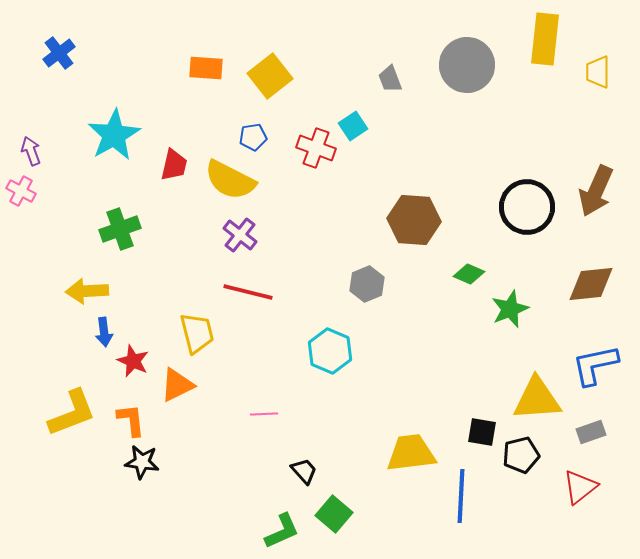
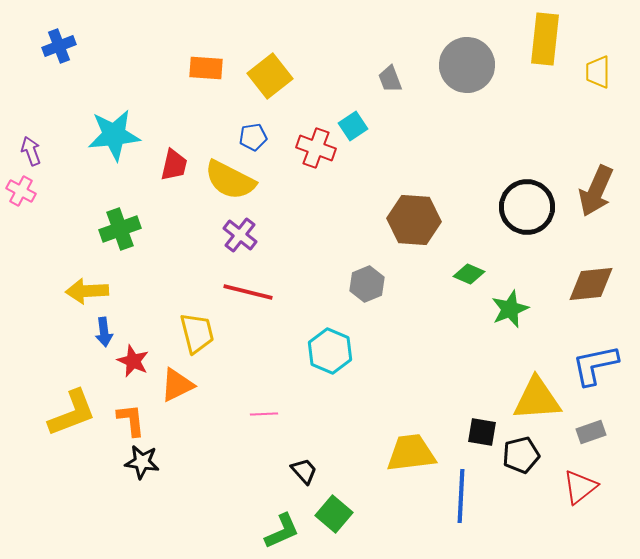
blue cross at (59, 53): moved 7 px up; rotated 16 degrees clockwise
cyan star at (114, 135): rotated 24 degrees clockwise
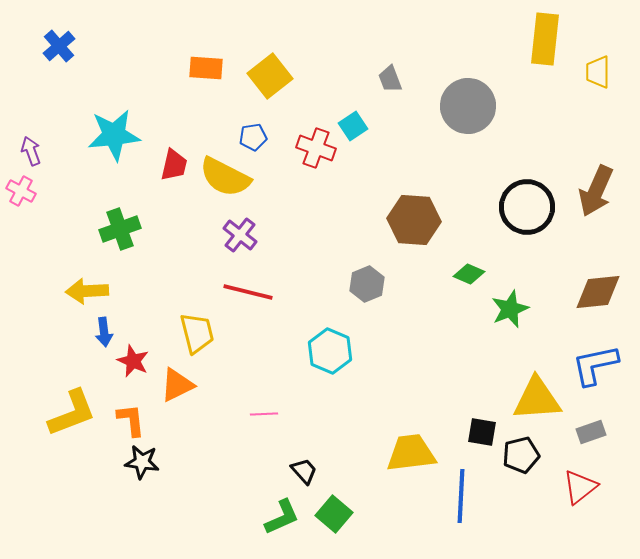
blue cross at (59, 46): rotated 20 degrees counterclockwise
gray circle at (467, 65): moved 1 px right, 41 px down
yellow semicircle at (230, 180): moved 5 px left, 3 px up
brown diamond at (591, 284): moved 7 px right, 8 px down
green L-shape at (282, 531): moved 14 px up
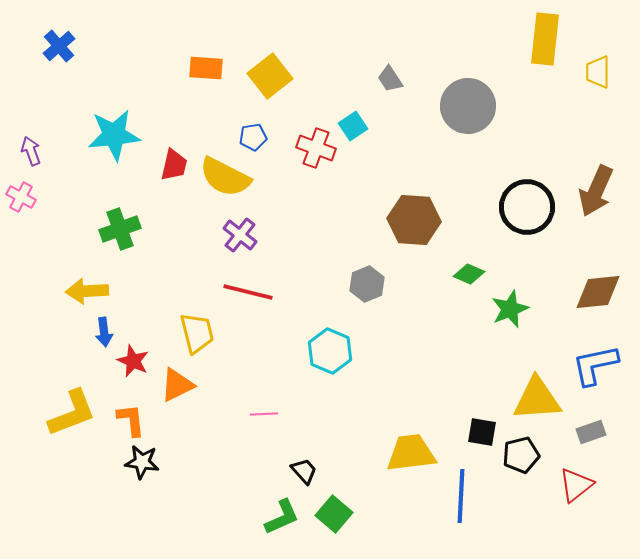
gray trapezoid at (390, 79): rotated 12 degrees counterclockwise
pink cross at (21, 191): moved 6 px down
red triangle at (580, 487): moved 4 px left, 2 px up
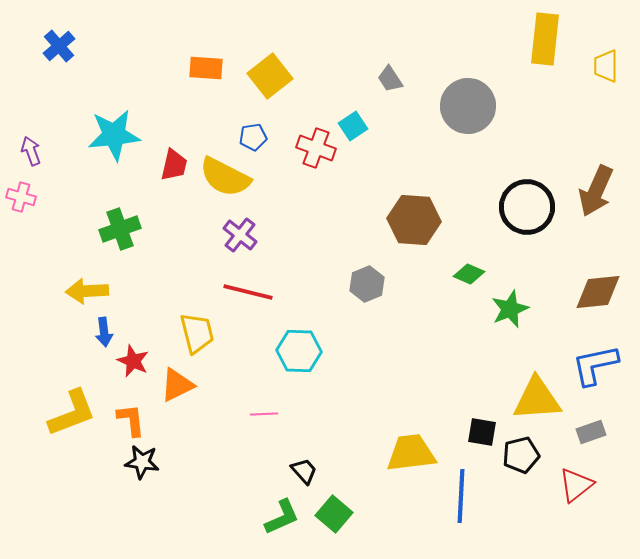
yellow trapezoid at (598, 72): moved 8 px right, 6 px up
pink cross at (21, 197): rotated 12 degrees counterclockwise
cyan hexagon at (330, 351): moved 31 px left; rotated 21 degrees counterclockwise
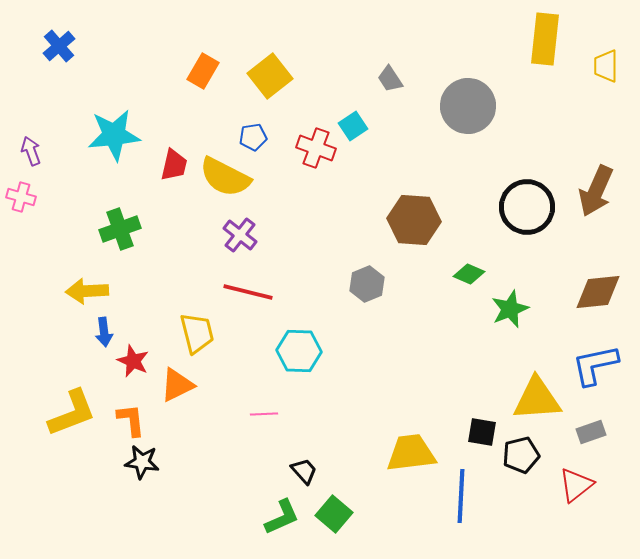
orange rectangle at (206, 68): moved 3 px left, 3 px down; rotated 64 degrees counterclockwise
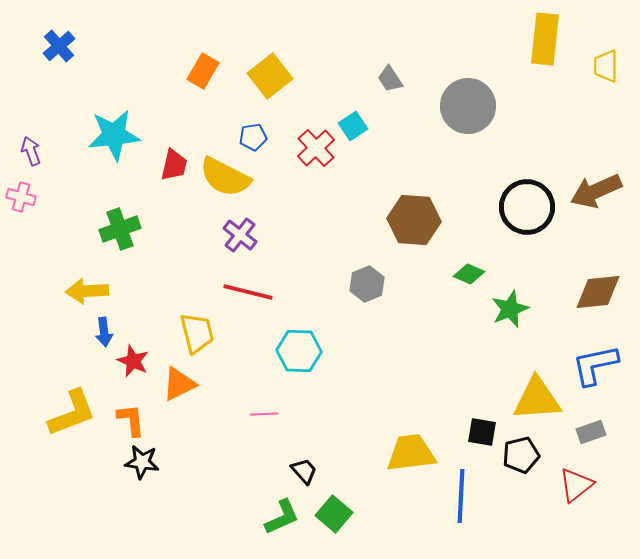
red cross at (316, 148): rotated 27 degrees clockwise
brown arrow at (596, 191): rotated 42 degrees clockwise
orange triangle at (177, 385): moved 2 px right, 1 px up
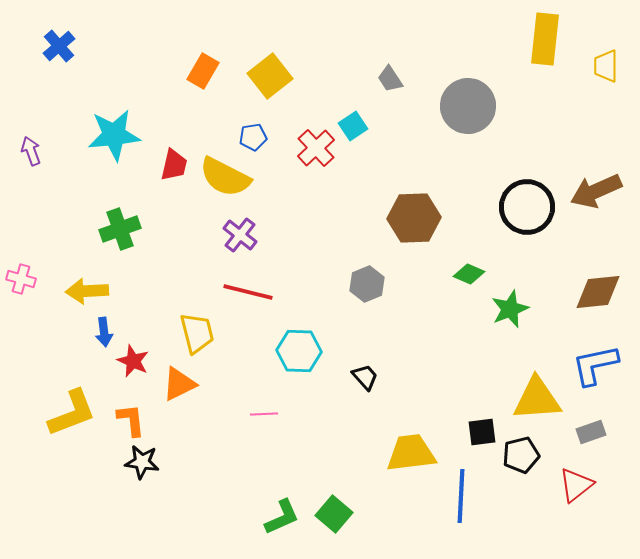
pink cross at (21, 197): moved 82 px down
brown hexagon at (414, 220): moved 2 px up; rotated 6 degrees counterclockwise
black square at (482, 432): rotated 16 degrees counterclockwise
black trapezoid at (304, 471): moved 61 px right, 94 px up
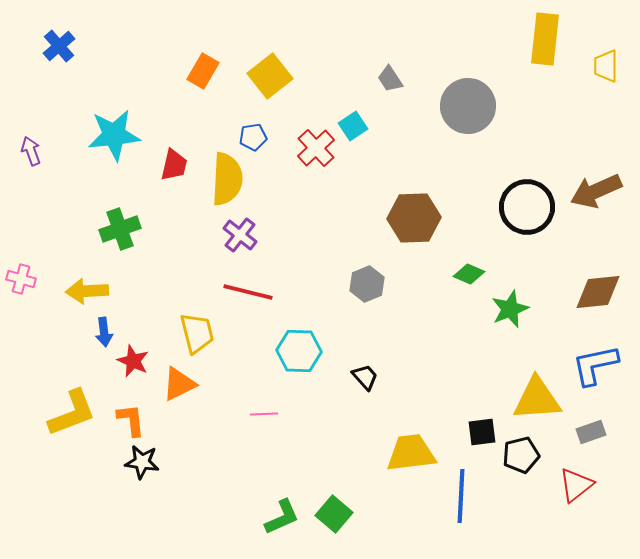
yellow semicircle at (225, 177): moved 2 px right, 2 px down; rotated 114 degrees counterclockwise
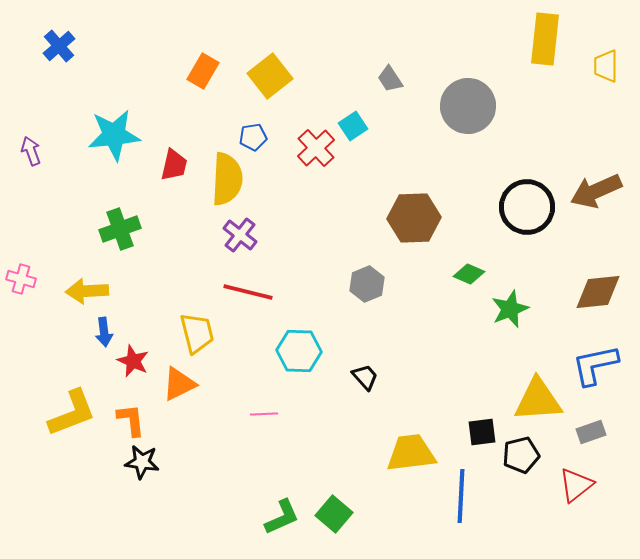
yellow triangle at (537, 399): moved 1 px right, 1 px down
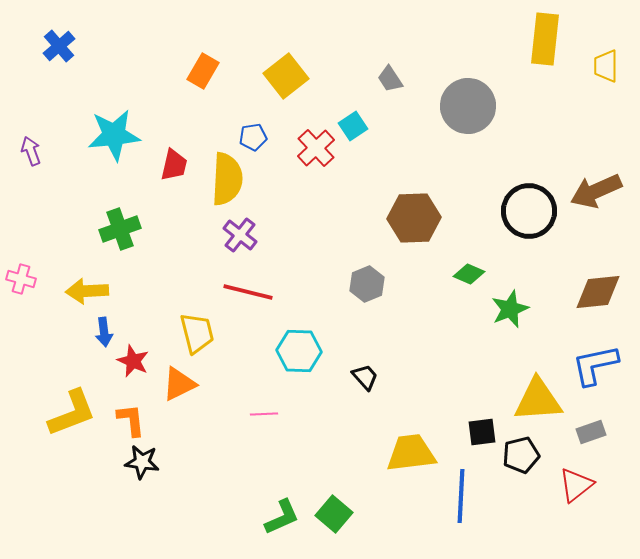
yellow square at (270, 76): moved 16 px right
black circle at (527, 207): moved 2 px right, 4 px down
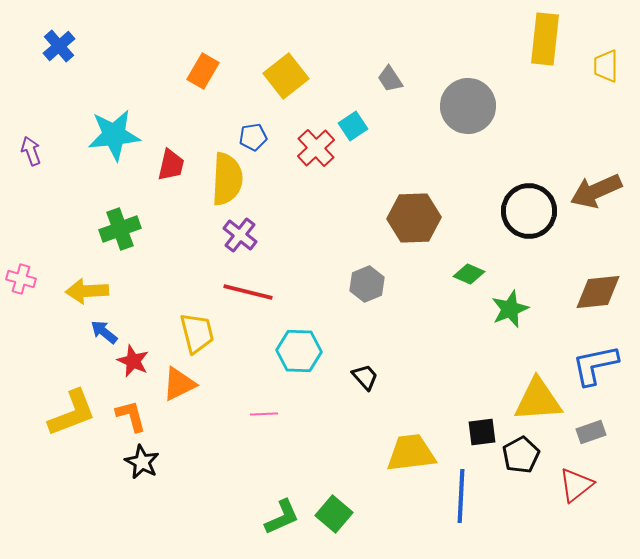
red trapezoid at (174, 165): moved 3 px left
blue arrow at (104, 332): rotated 136 degrees clockwise
orange L-shape at (131, 420): moved 4 px up; rotated 9 degrees counterclockwise
black pentagon at (521, 455): rotated 15 degrees counterclockwise
black star at (142, 462): rotated 20 degrees clockwise
